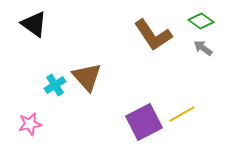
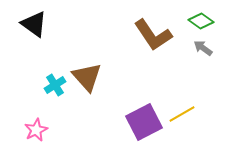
pink star: moved 6 px right, 6 px down; rotated 15 degrees counterclockwise
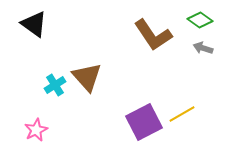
green diamond: moved 1 px left, 1 px up
gray arrow: rotated 18 degrees counterclockwise
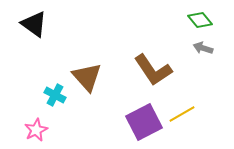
green diamond: rotated 15 degrees clockwise
brown L-shape: moved 35 px down
cyan cross: moved 10 px down; rotated 30 degrees counterclockwise
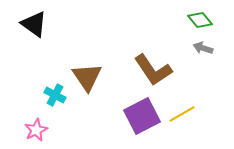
brown triangle: rotated 8 degrees clockwise
purple square: moved 2 px left, 6 px up
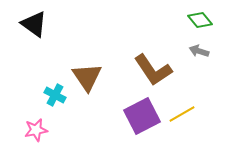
gray arrow: moved 4 px left, 3 px down
pink star: rotated 15 degrees clockwise
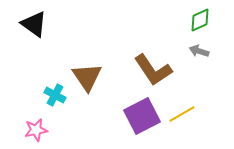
green diamond: rotated 75 degrees counterclockwise
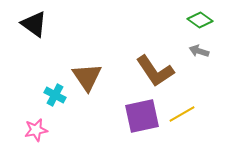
green diamond: rotated 60 degrees clockwise
brown L-shape: moved 2 px right, 1 px down
purple square: rotated 15 degrees clockwise
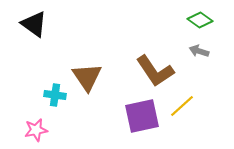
cyan cross: rotated 20 degrees counterclockwise
yellow line: moved 8 px up; rotated 12 degrees counterclockwise
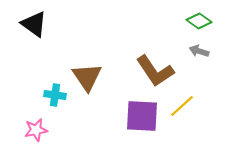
green diamond: moved 1 px left, 1 px down
purple square: rotated 15 degrees clockwise
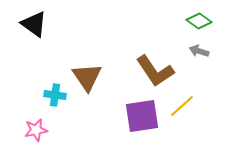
purple square: rotated 12 degrees counterclockwise
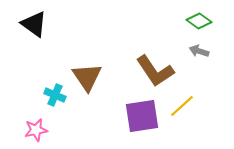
cyan cross: rotated 15 degrees clockwise
